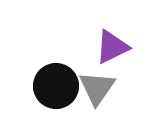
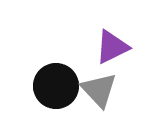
gray triangle: moved 2 px right, 2 px down; rotated 18 degrees counterclockwise
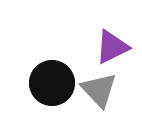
black circle: moved 4 px left, 3 px up
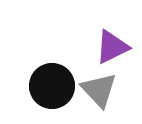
black circle: moved 3 px down
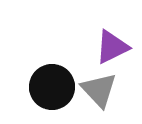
black circle: moved 1 px down
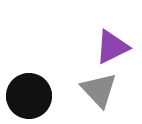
black circle: moved 23 px left, 9 px down
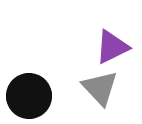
gray triangle: moved 1 px right, 2 px up
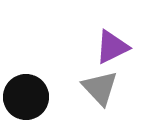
black circle: moved 3 px left, 1 px down
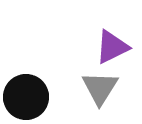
gray triangle: rotated 15 degrees clockwise
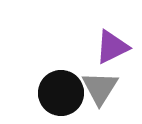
black circle: moved 35 px right, 4 px up
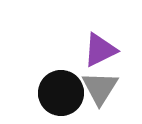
purple triangle: moved 12 px left, 3 px down
